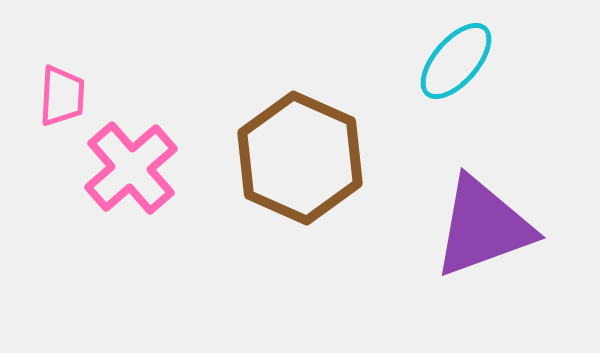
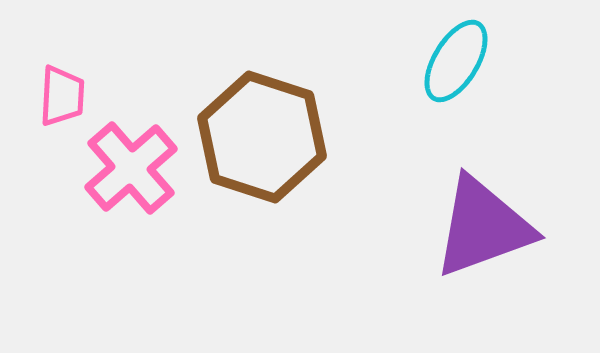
cyan ellipse: rotated 10 degrees counterclockwise
brown hexagon: moved 38 px left, 21 px up; rotated 6 degrees counterclockwise
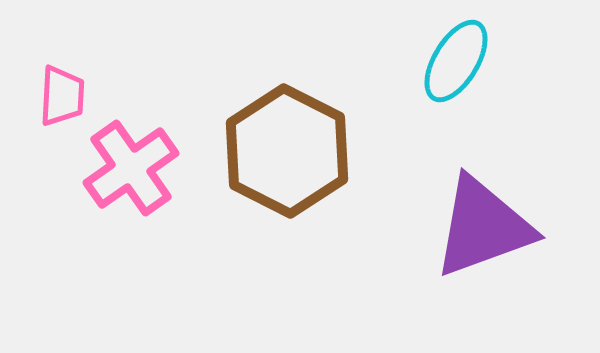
brown hexagon: moved 25 px right, 14 px down; rotated 9 degrees clockwise
pink cross: rotated 6 degrees clockwise
